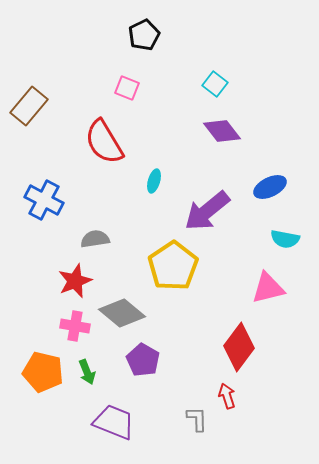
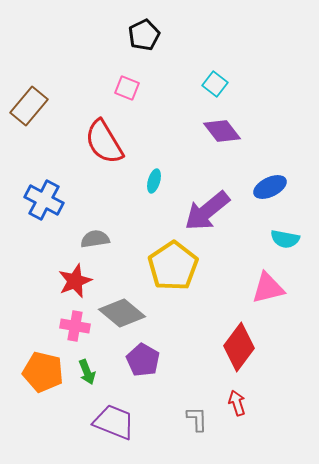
red arrow: moved 10 px right, 7 px down
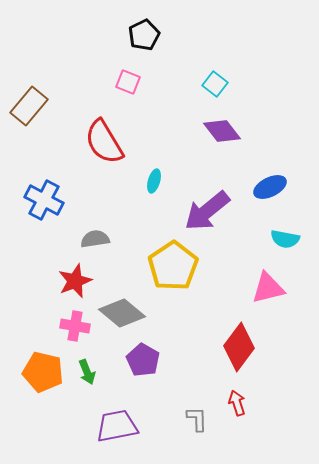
pink square: moved 1 px right, 6 px up
purple trapezoid: moved 3 px right, 4 px down; rotated 33 degrees counterclockwise
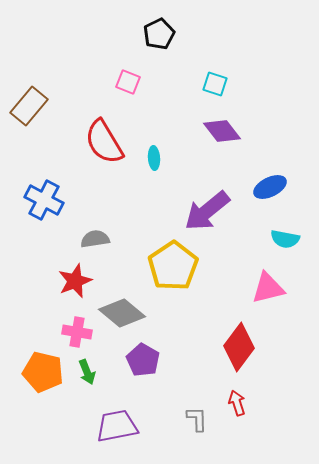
black pentagon: moved 15 px right, 1 px up
cyan square: rotated 20 degrees counterclockwise
cyan ellipse: moved 23 px up; rotated 20 degrees counterclockwise
pink cross: moved 2 px right, 6 px down
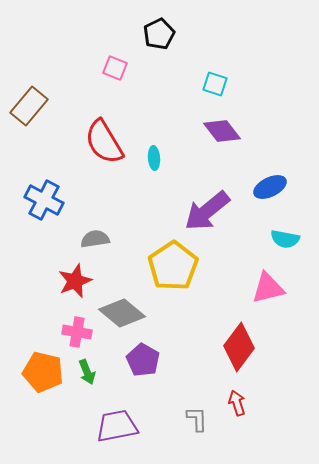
pink square: moved 13 px left, 14 px up
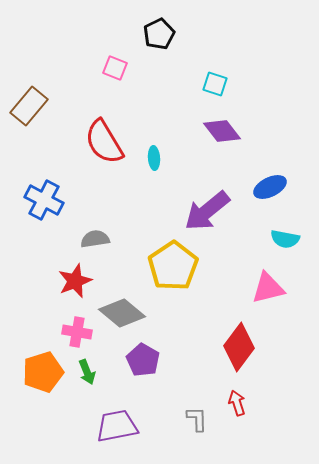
orange pentagon: rotated 30 degrees counterclockwise
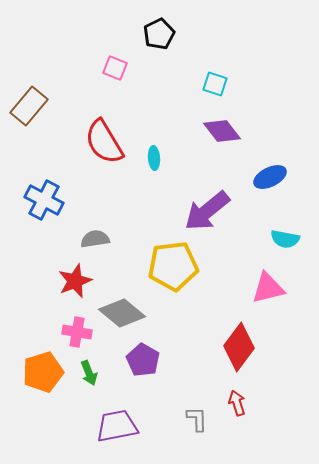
blue ellipse: moved 10 px up
yellow pentagon: rotated 27 degrees clockwise
green arrow: moved 2 px right, 1 px down
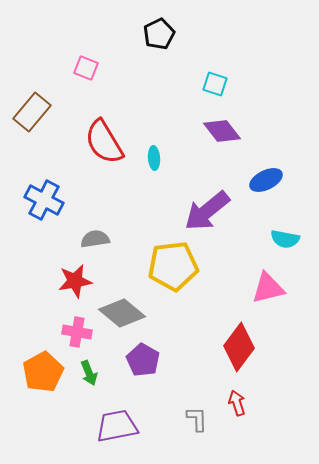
pink square: moved 29 px left
brown rectangle: moved 3 px right, 6 px down
blue ellipse: moved 4 px left, 3 px down
red star: rotated 12 degrees clockwise
orange pentagon: rotated 12 degrees counterclockwise
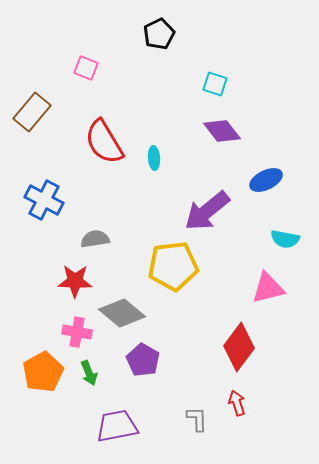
red star: rotated 12 degrees clockwise
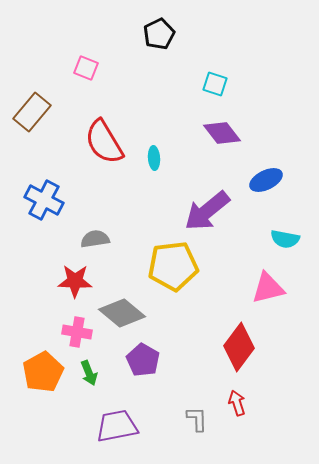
purple diamond: moved 2 px down
